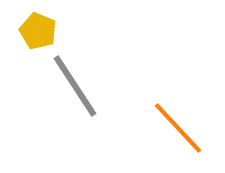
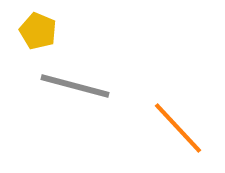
gray line: rotated 42 degrees counterclockwise
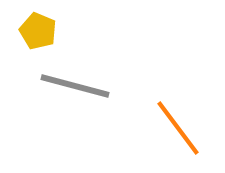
orange line: rotated 6 degrees clockwise
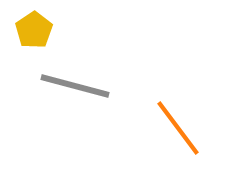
yellow pentagon: moved 4 px left, 1 px up; rotated 15 degrees clockwise
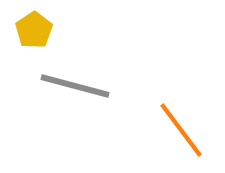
orange line: moved 3 px right, 2 px down
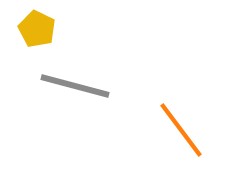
yellow pentagon: moved 3 px right, 1 px up; rotated 12 degrees counterclockwise
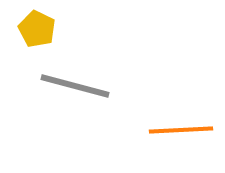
orange line: rotated 56 degrees counterclockwise
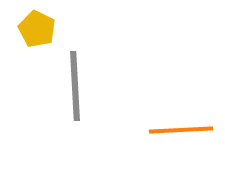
gray line: rotated 72 degrees clockwise
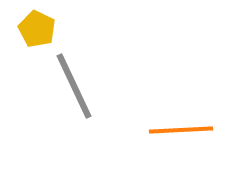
gray line: moved 1 px left; rotated 22 degrees counterclockwise
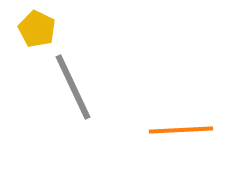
gray line: moved 1 px left, 1 px down
